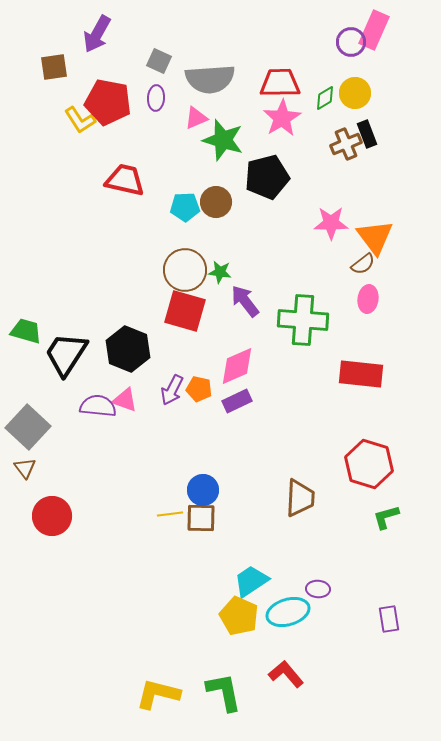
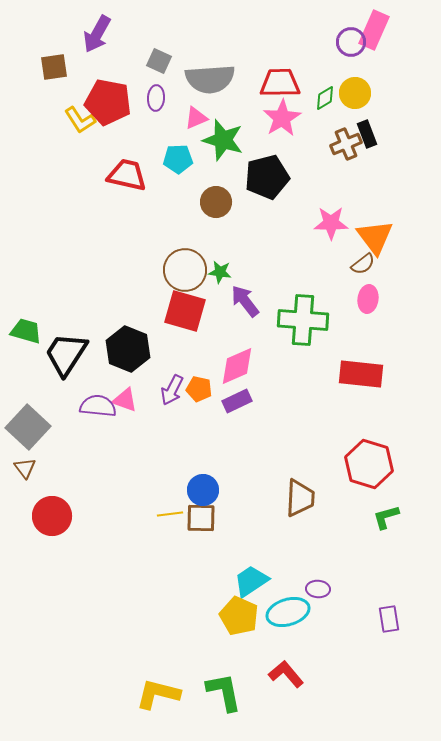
red trapezoid at (125, 180): moved 2 px right, 5 px up
cyan pentagon at (185, 207): moved 7 px left, 48 px up
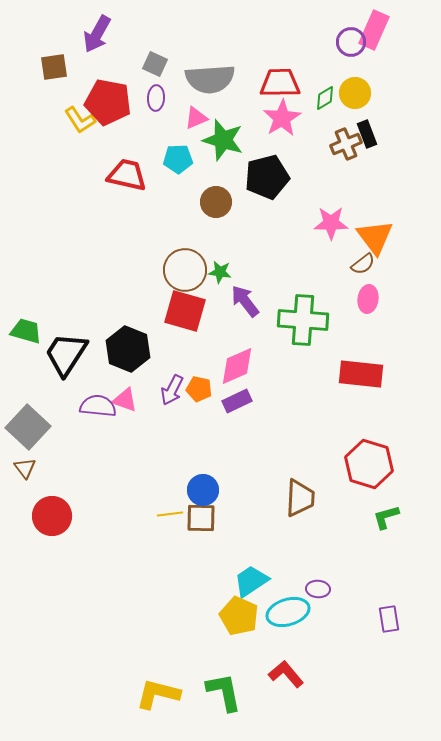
gray square at (159, 61): moved 4 px left, 3 px down
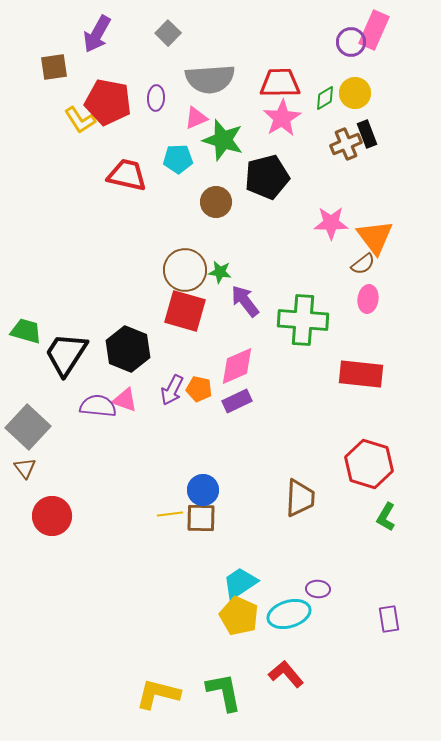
gray square at (155, 64): moved 13 px right, 31 px up; rotated 20 degrees clockwise
green L-shape at (386, 517): rotated 44 degrees counterclockwise
cyan trapezoid at (251, 581): moved 11 px left, 2 px down
cyan ellipse at (288, 612): moved 1 px right, 2 px down
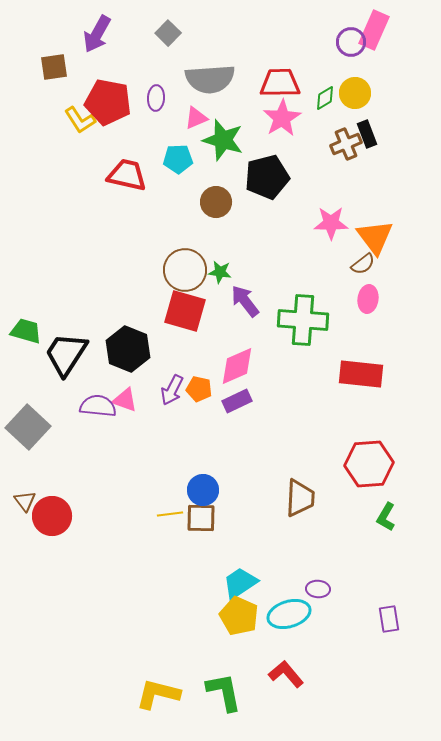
red hexagon at (369, 464): rotated 21 degrees counterclockwise
brown triangle at (25, 468): moved 33 px down
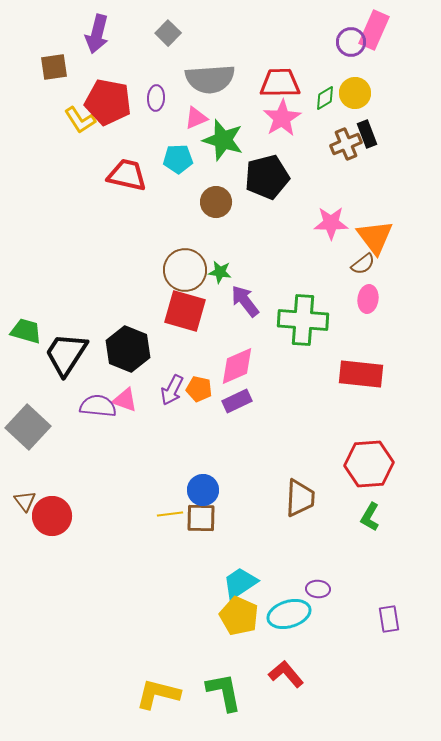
purple arrow at (97, 34): rotated 15 degrees counterclockwise
green L-shape at (386, 517): moved 16 px left
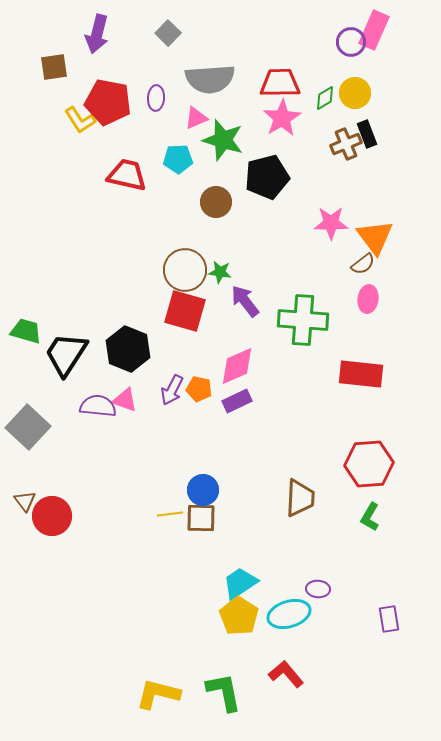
yellow pentagon at (239, 616): rotated 9 degrees clockwise
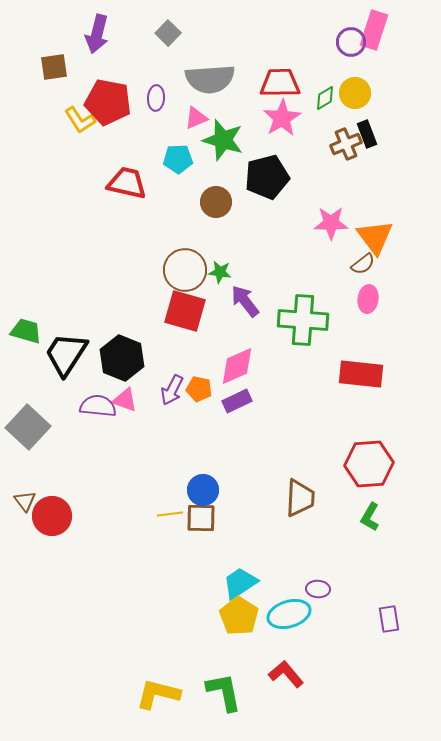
pink rectangle at (374, 30): rotated 6 degrees counterclockwise
red trapezoid at (127, 175): moved 8 px down
black hexagon at (128, 349): moved 6 px left, 9 px down
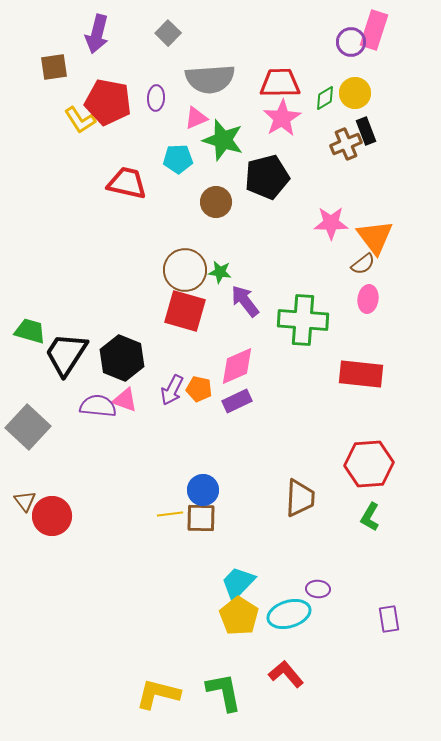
black rectangle at (367, 134): moved 1 px left, 3 px up
green trapezoid at (26, 331): moved 4 px right
cyan trapezoid at (240, 583): moved 2 px left; rotated 12 degrees counterclockwise
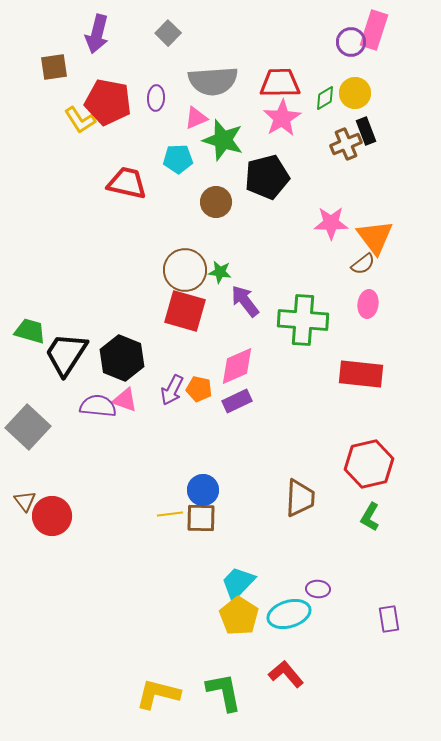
gray semicircle at (210, 79): moved 3 px right, 2 px down
pink ellipse at (368, 299): moved 5 px down
red hexagon at (369, 464): rotated 9 degrees counterclockwise
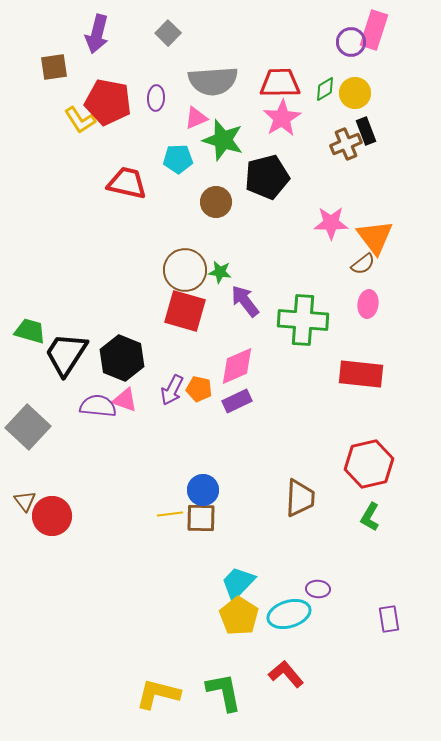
green diamond at (325, 98): moved 9 px up
